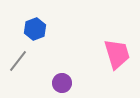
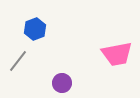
pink trapezoid: rotated 96 degrees clockwise
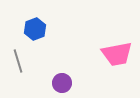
gray line: rotated 55 degrees counterclockwise
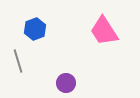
pink trapezoid: moved 13 px left, 23 px up; rotated 68 degrees clockwise
purple circle: moved 4 px right
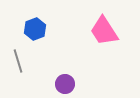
purple circle: moved 1 px left, 1 px down
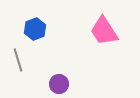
gray line: moved 1 px up
purple circle: moved 6 px left
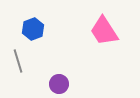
blue hexagon: moved 2 px left
gray line: moved 1 px down
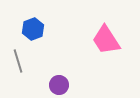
pink trapezoid: moved 2 px right, 9 px down
purple circle: moved 1 px down
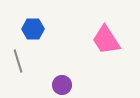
blue hexagon: rotated 20 degrees clockwise
purple circle: moved 3 px right
